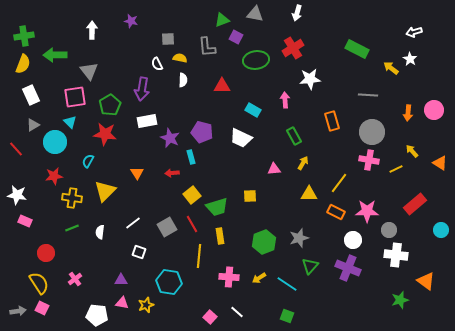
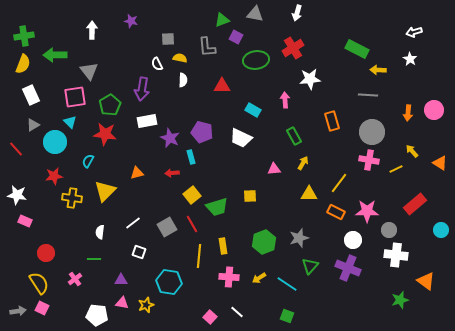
yellow arrow at (391, 68): moved 13 px left, 2 px down; rotated 35 degrees counterclockwise
orange triangle at (137, 173): rotated 48 degrees clockwise
green line at (72, 228): moved 22 px right, 31 px down; rotated 24 degrees clockwise
yellow rectangle at (220, 236): moved 3 px right, 10 px down
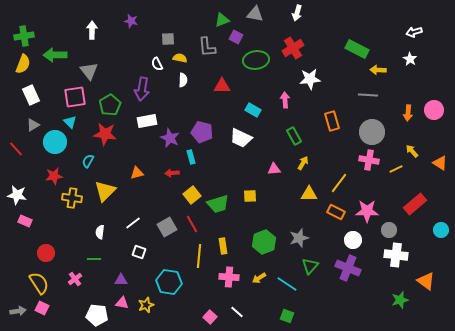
green trapezoid at (217, 207): moved 1 px right, 3 px up
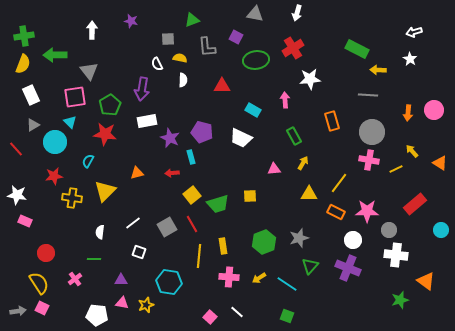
green triangle at (222, 20): moved 30 px left
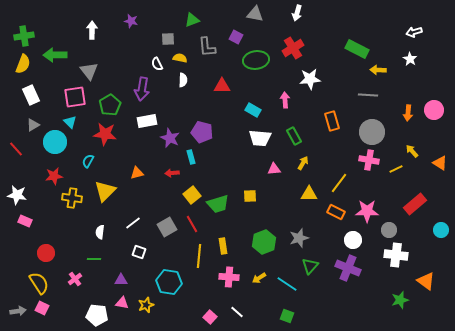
white trapezoid at (241, 138): moved 19 px right; rotated 20 degrees counterclockwise
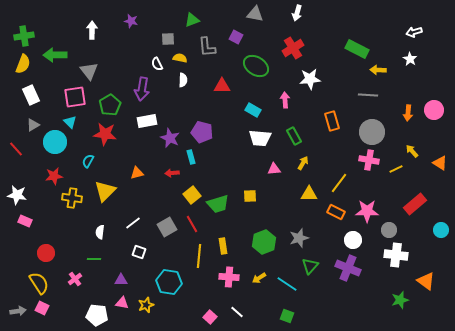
green ellipse at (256, 60): moved 6 px down; rotated 40 degrees clockwise
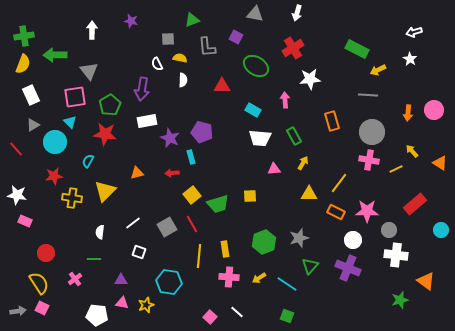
yellow arrow at (378, 70): rotated 28 degrees counterclockwise
yellow rectangle at (223, 246): moved 2 px right, 3 px down
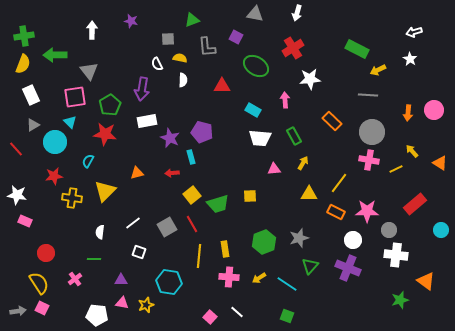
orange rectangle at (332, 121): rotated 30 degrees counterclockwise
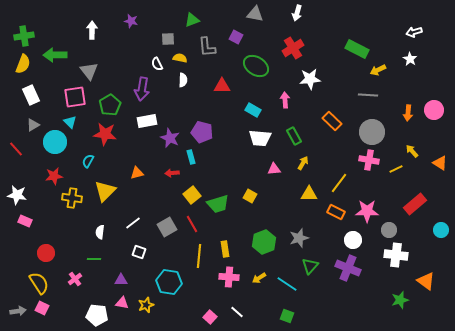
yellow square at (250, 196): rotated 32 degrees clockwise
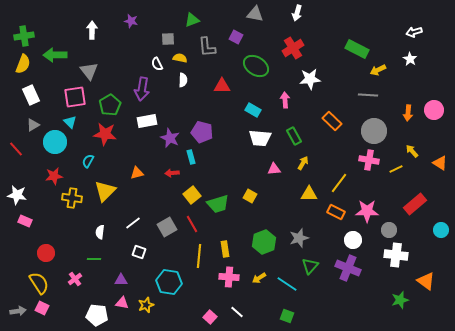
gray circle at (372, 132): moved 2 px right, 1 px up
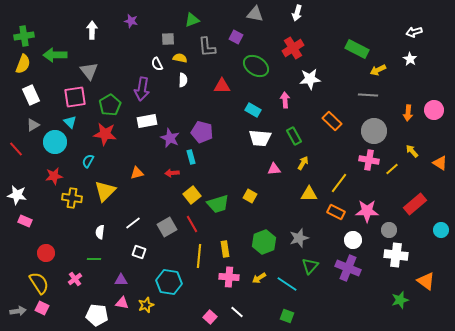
yellow line at (396, 169): moved 4 px left; rotated 16 degrees counterclockwise
